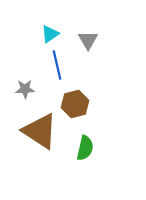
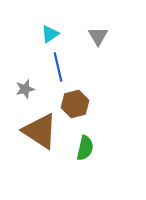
gray triangle: moved 10 px right, 4 px up
blue line: moved 1 px right, 2 px down
gray star: rotated 12 degrees counterclockwise
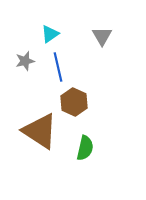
gray triangle: moved 4 px right
gray star: moved 28 px up
brown hexagon: moved 1 px left, 2 px up; rotated 20 degrees counterclockwise
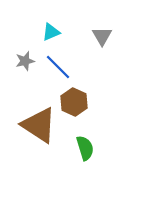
cyan triangle: moved 1 px right, 2 px up; rotated 12 degrees clockwise
blue line: rotated 32 degrees counterclockwise
brown triangle: moved 1 px left, 6 px up
green semicircle: rotated 30 degrees counterclockwise
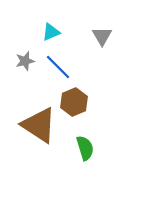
brown hexagon: rotated 12 degrees clockwise
